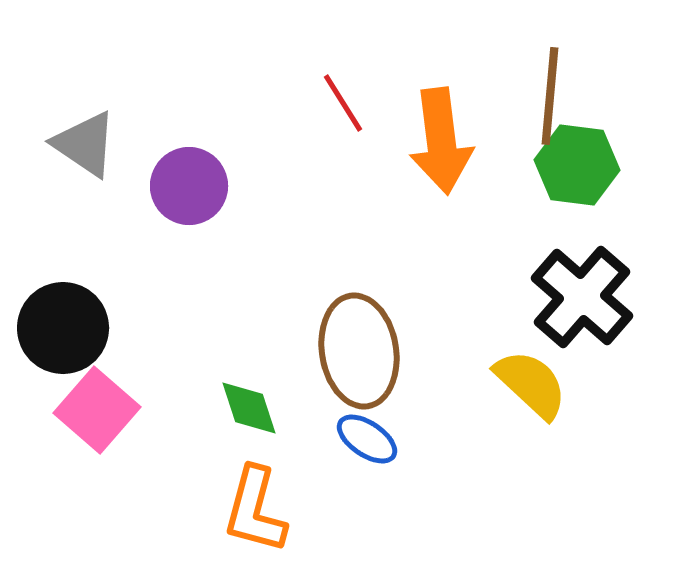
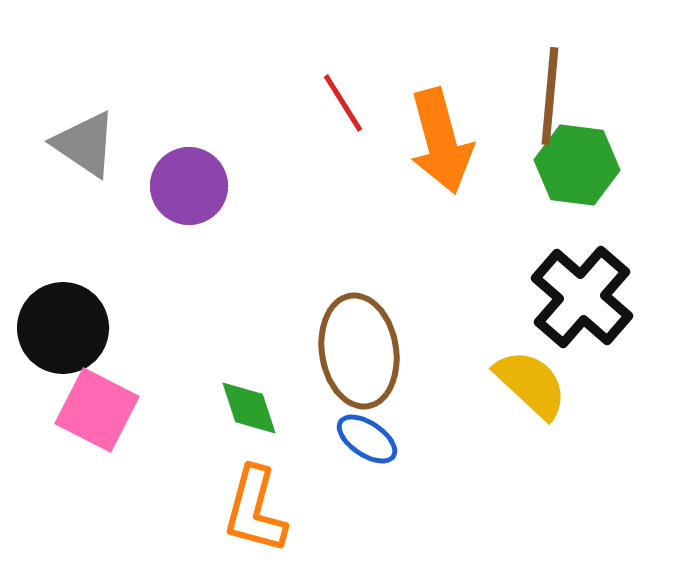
orange arrow: rotated 8 degrees counterclockwise
pink square: rotated 14 degrees counterclockwise
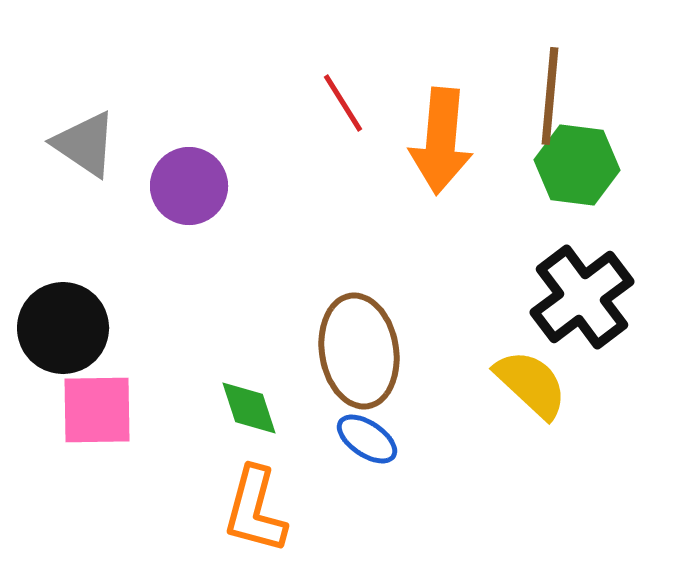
orange arrow: rotated 20 degrees clockwise
black cross: rotated 12 degrees clockwise
pink square: rotated 28 degrees counterclockwise
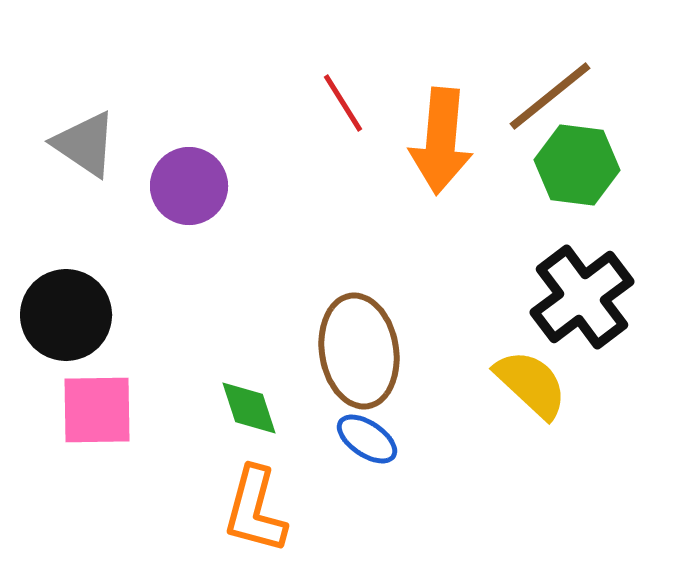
brown line: rotated 46 degrees clockwise
black circle: moved 3 px right, 13 px up
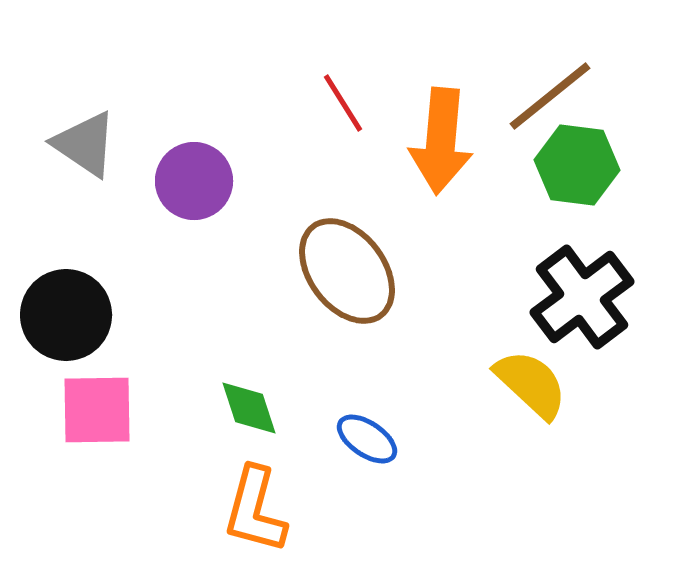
purple circle: moved 5 px right, 5 px up
brown ellipse: moved 12 px left, 80 px up; rotated 28 degrees counterclockwise
